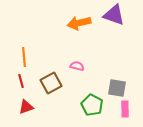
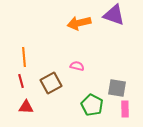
red triangle: rotated 21 degrees clockwise
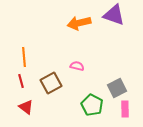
gray square: rotated 36 degrees counterclockwise
red triangle: rotated 35 degrees clockwise
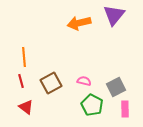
purple triangle: rotated 50 degrees clockwise
pink semicircle: moved 7 px right, 15 px down
gray square: moved 1 px left, 1 px up
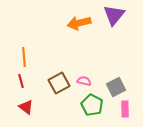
brown square: moved 8 px right
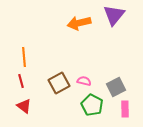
red triangle: moved 2 px left, 1 px up
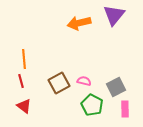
orange line: moved 2 px down
